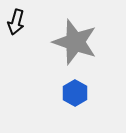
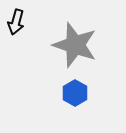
gray star: moved 3 px down
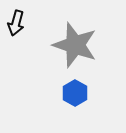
black arrow: moved 1 px down
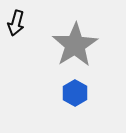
gray star: rotated 21 degrees clockwise
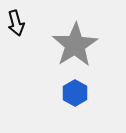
black arrow: rotated 30 degrees counterclockwise
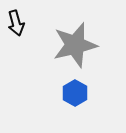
gray star: rotated 18 degrees clockwise
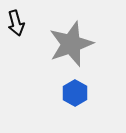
gray star: moved 4 px left, 1 px up; rotated 6 degrees counterclockwise
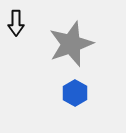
black arrow: rotated 15 degrees clockwise
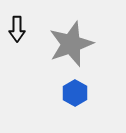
black arrow: moved 1 px right, 6 px down
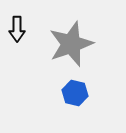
blue hexagon: rotated 15 degrees counterclockwise
